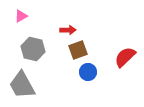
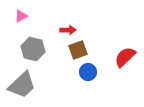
gray trapezoid: rotated 104 degrees counterclockwise
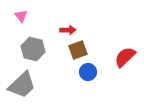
pink triangle: rotated 40 degrees counterclockwise
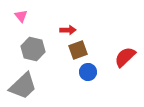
gray trapezoid: moved 1 px right, 1 px down
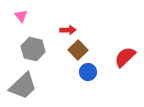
brown square: rotated 24 degrees counterclockwise
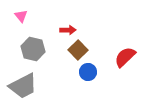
gray trapezoid: rotated 16 degrees clockwise
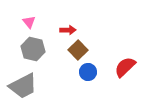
pink triangle: moved 8 px right, 6 px down
red semicircle: moved 10 px down
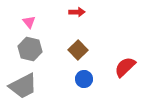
red arrow: moved 9 px right, 18 px up
gray hexagon: moved 3 px left
blue circle: moved 4 px left, 7 px down
